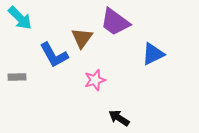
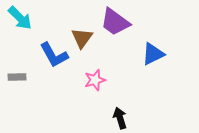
black arrow: moved 1 px right; rotated 40 degrees clockwise
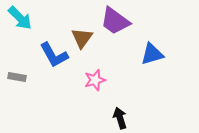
purple trapezoid: moved 1 px up
blue triangle: moved 1 px left; rotated 10 degrees clockwise
gray rectangle: rotated 12 degrees clockwise
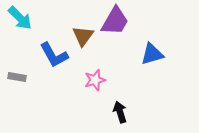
purple trapezoid: rotated 96 degrees counterclockwise
brown triangle: moved 1 px right, 2 px up
black arrow: moved 6 px up
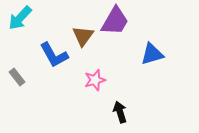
cyan arrow: rotated 88 degrees clockwise
gray rectangle: rotated 42 degrees clockwise
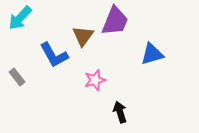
purple trapezoid: rotated 8 degrees counterclockwise
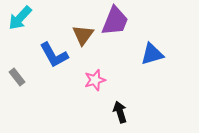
brown triangle: moved 1 px up
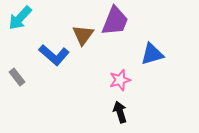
blue L-shape: rotated 20 degrees counterclockwise
pink star: moved 25 px right
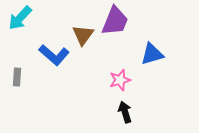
gray rectangle: rotated 42 degrees clockwise
black arrow: moved 5 px right
